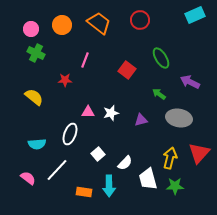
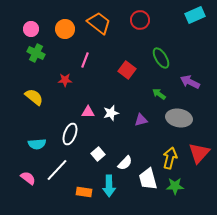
orange circle: moved 3 px right, 4 px down
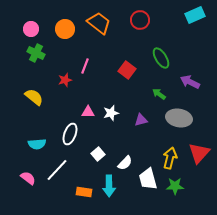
pink line: moved 6 px down
red star: rotated 16 degrees counterclockwise
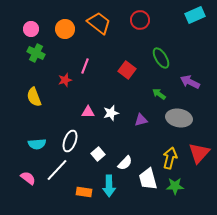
yellow semicircle: rotated 150 degrees counterclockwise
white ellipse: moved 7 px down
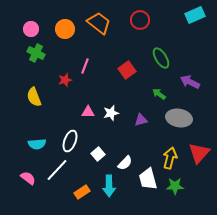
red square: rotated 18 degrees clockwise
orange rectangle: moved 2 px left; rotated 42 degrees counterclockwise
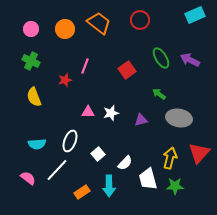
green cross: moved 5 px left, 8 px down
purple arrow: moved 22 px up
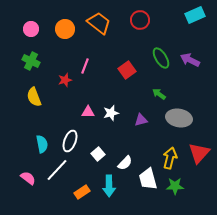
cyan semicircle: moved 5 px right; rotated 96 degrees counterclockwise
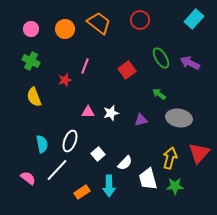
cyan rectangle: moved 1 px left, 4 px down; rotated 24 degrees counterclockwise
purple arrow: moved 3 px down
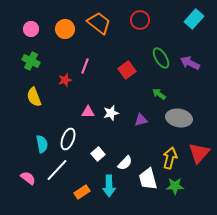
white ellipse: moved 2 px left, 2 px up
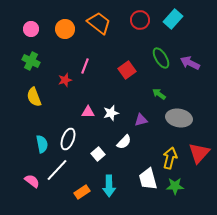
cyan rectangle: moved 21 px left
white semicircle: moved 1 px left, 21 px up
pink semicircle: moved 4 px right, 3 px down
